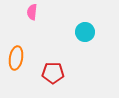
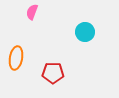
pink semicircle: rotated 14 degrees clockwise
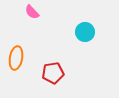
pink semicircle: rotated 63 degrees counterclockwise
red pentagon: rotated 10 degrees counterclockwise
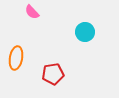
red pentagon: moved 1 px down
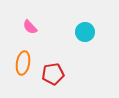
pink semicircle: moved 2 px left, 15 px down
orange ellipse: moved 7 px right, 5 px down
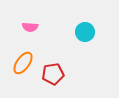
pink semicircle: rotated 42 degrees counterclockwise
orange ellipse: rotated 25 degrees clockwise
